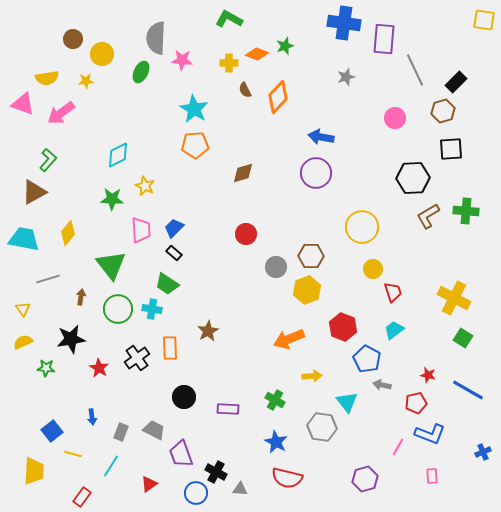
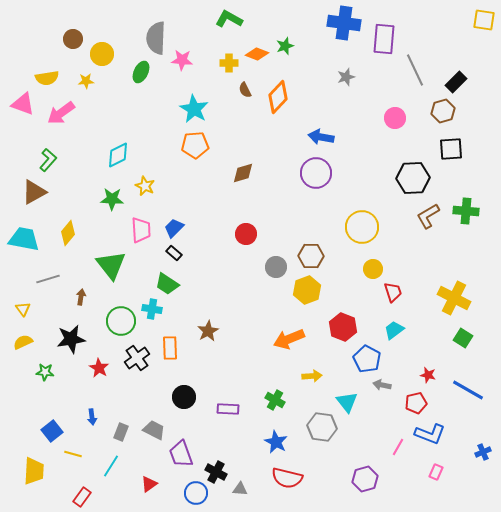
green circle at (118, 309): moved 3 px right, 12 px down
green star at (46, 368): moved 1 px left, 4 px down
pink rectangle at (432, 476): moved 4 px right, 4 px up; rotated 28 degrees clockwise
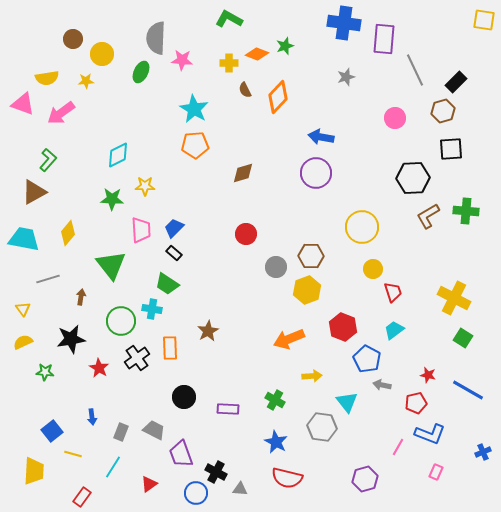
yellow star at (145, 186): rotated 24 degrees counterclockwise
cyan line at (111, 466): moved 2 px right, 1 px down
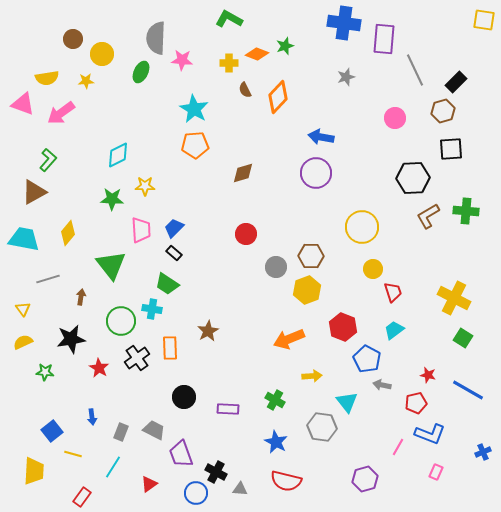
red semicircle at (287, 478): moved 1 px left, 3 px down
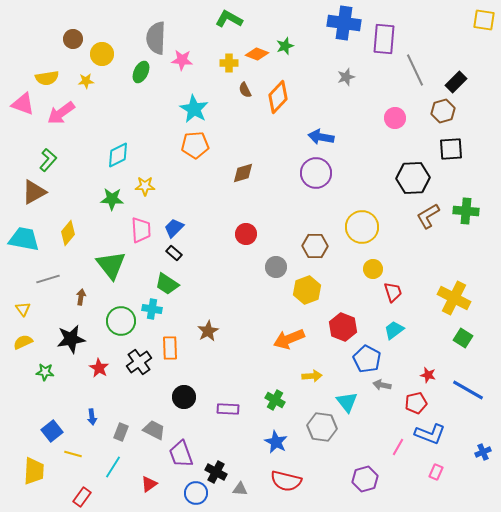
brown hexagon at (311, 256): moved 4 px right, 10 px up
black cross at (137, 358): moved 2 px right, 4 px down
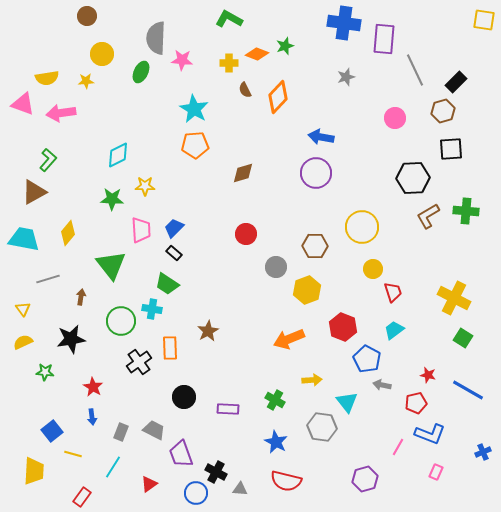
brown circle at (73, 39): moved 14 px right, 23 px up
pink arrow at (61, 113): rotated 28 degrees clockwise
red star at (99, 368): moved 6 px left, 19 px down
yellow arrow at (312, 376): moved 4 px down
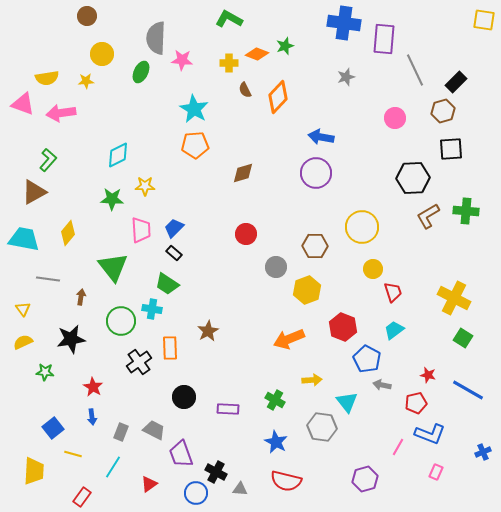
green triangle at (111, 265): moved 2 px right, 2 px down
gray line at (48, 279): rotated 25 degrees clockwise
blue square at (52, 431): moved 1 px right, 3 px up
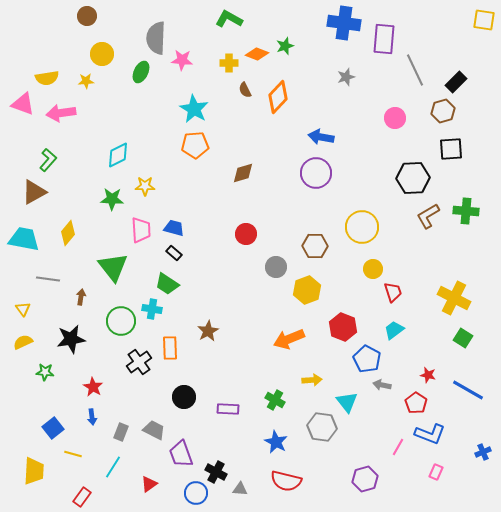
blue trapezoid at (174, 228): rotated 60 degrees clockwise
red pentagon at (416, 403): rotated 25 degrees counterclockwise
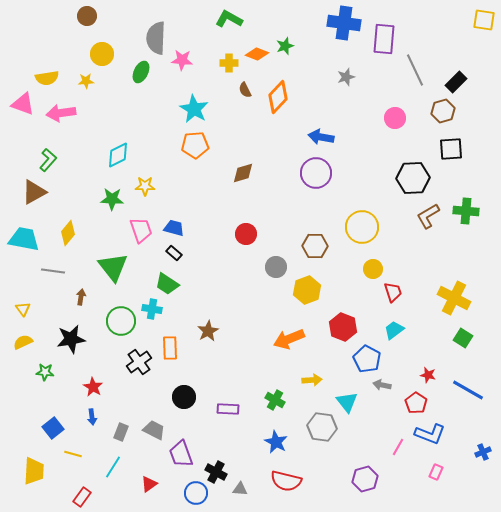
pink trapezoid at (141, 230): rotated 16 degrees counterclockwise
gray line at (48, 279): moved 5 px right, 8 px up
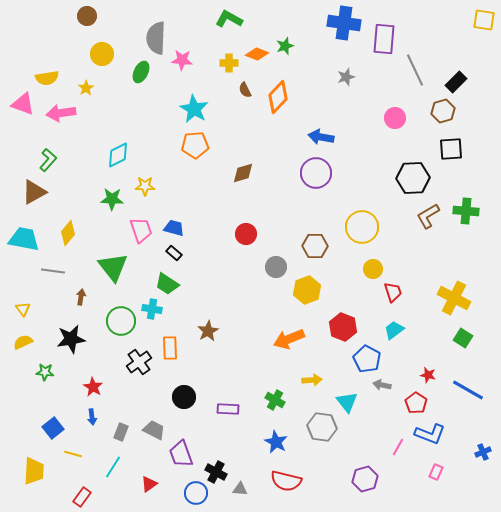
yellow star at (86, 81): moved 7 px down; rotated 28 degrees counterclockwise
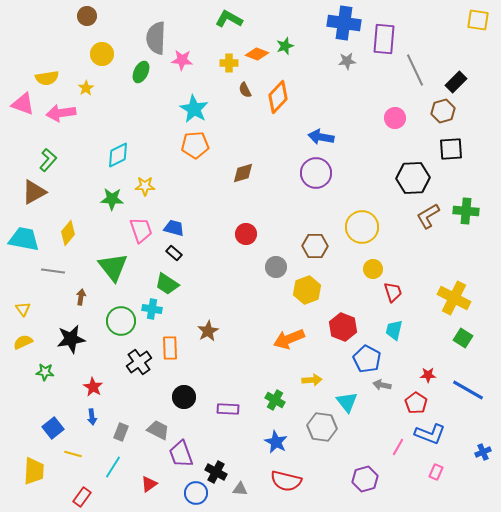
yellow square at (484, 20): moved 6 px left
gray star at (346, 77): moved 1 px right, 16 px up; rotated 12 degrees clockwise
cyan trapezoid at (394, 330): rotated 40 degrees counterclockwise
red star at (428, 375): rotated 14 degrees counterclockwise
gray trapezoid at (154, 430): moved 4 px right
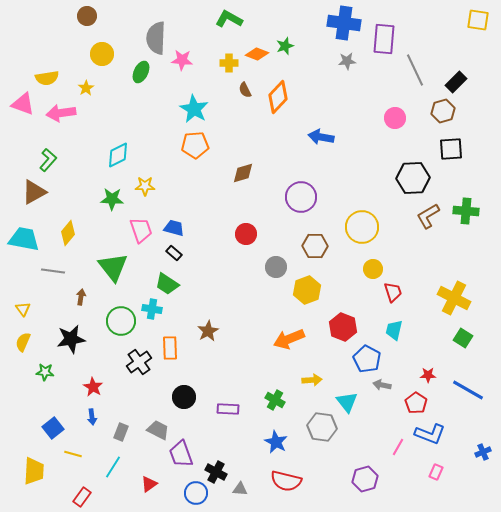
purple circle at (316, 173): moved 15 px left, 24 px down
yellow semicircle at (23, 342): rotated 42 degrees counterclockwise
